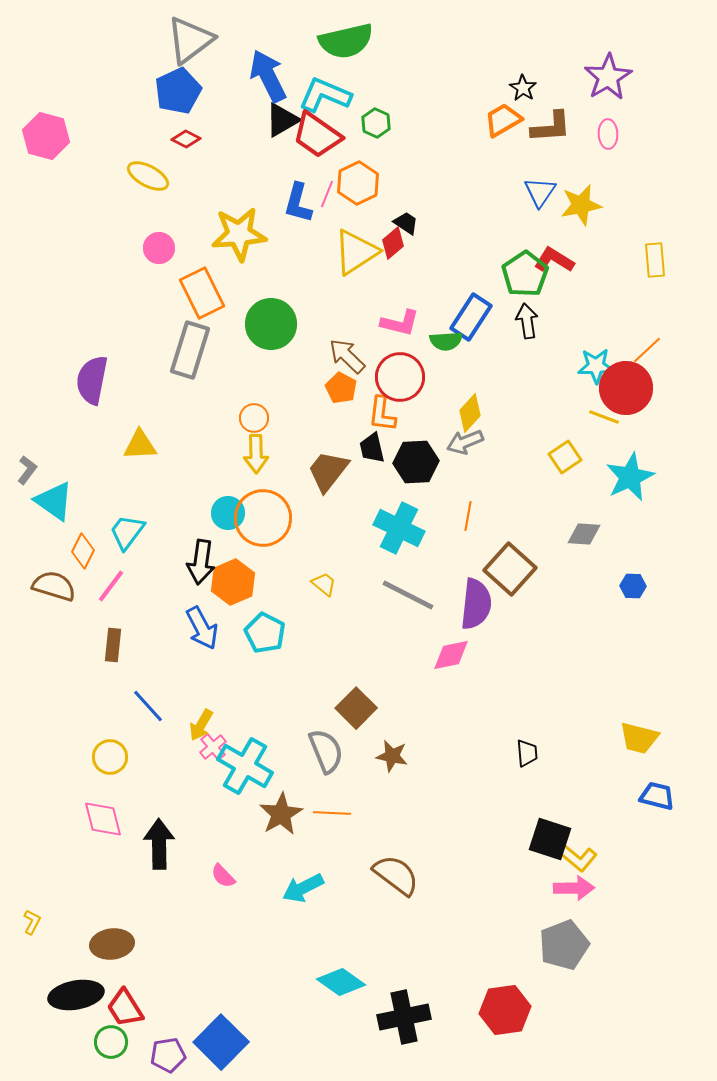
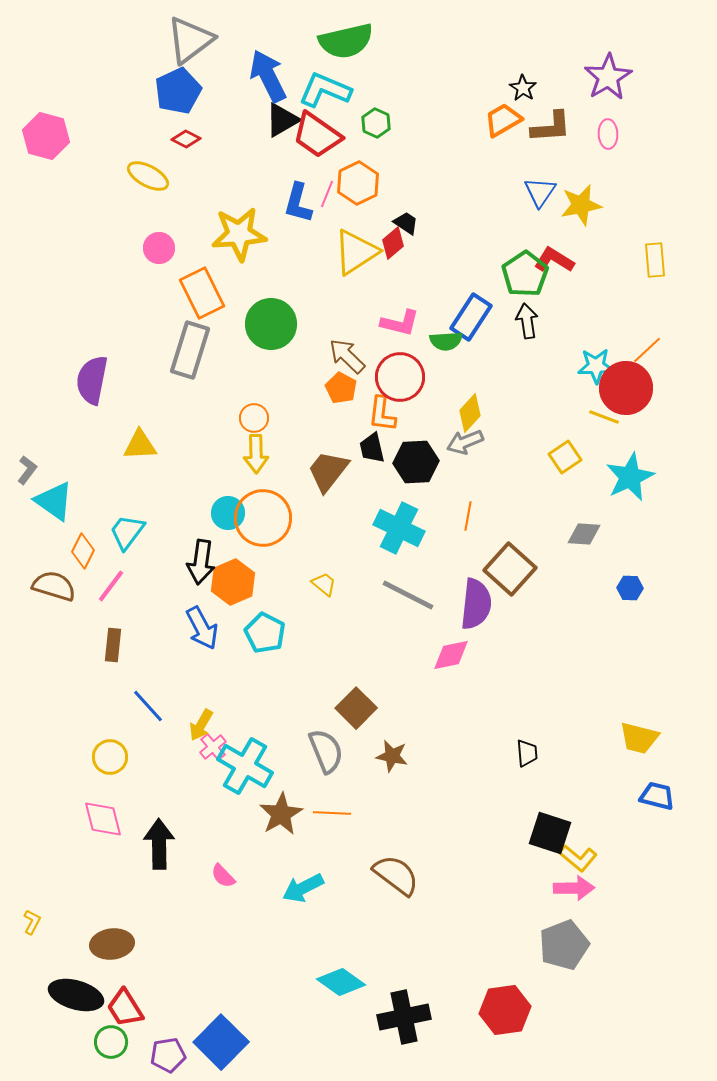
cyan L-shape at (325, 95): moved 5 px up
blue hexagon at (633, 586): moved 3 px left, 2 px down
black square at (550, 839): moved 6 px up
black ellipse at (76, 995): rotated 26 degrees clockwise
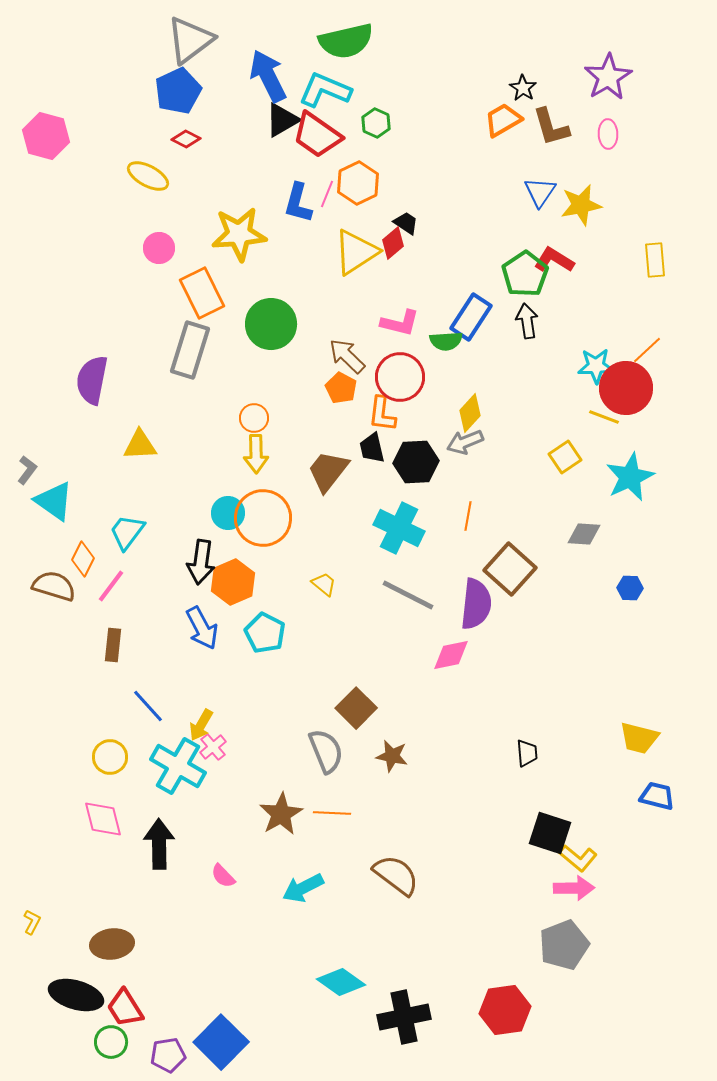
brown L-shape at (551, 127): rotated 78 degrees clockwise
orange diamond at (83, 551): moved 8 px down
cyan cross at (245, 766): moved 67 px left
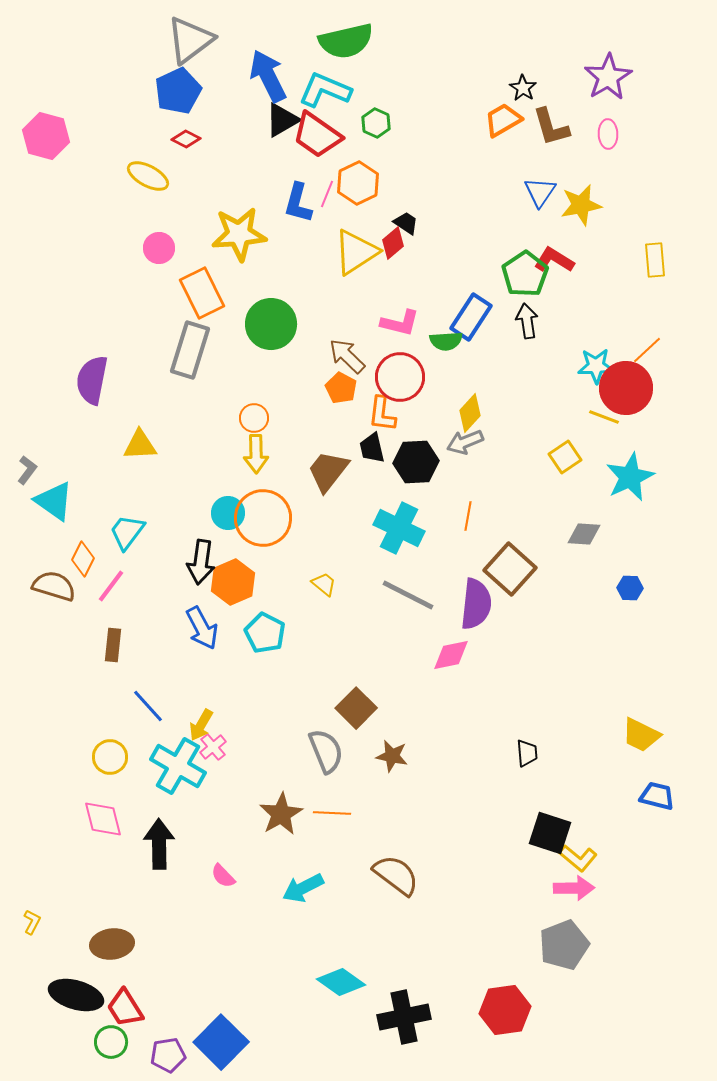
yellow trapezoid at (639, 738): moved 2 px right, 3 px up; rotated 12 degrees clockwise
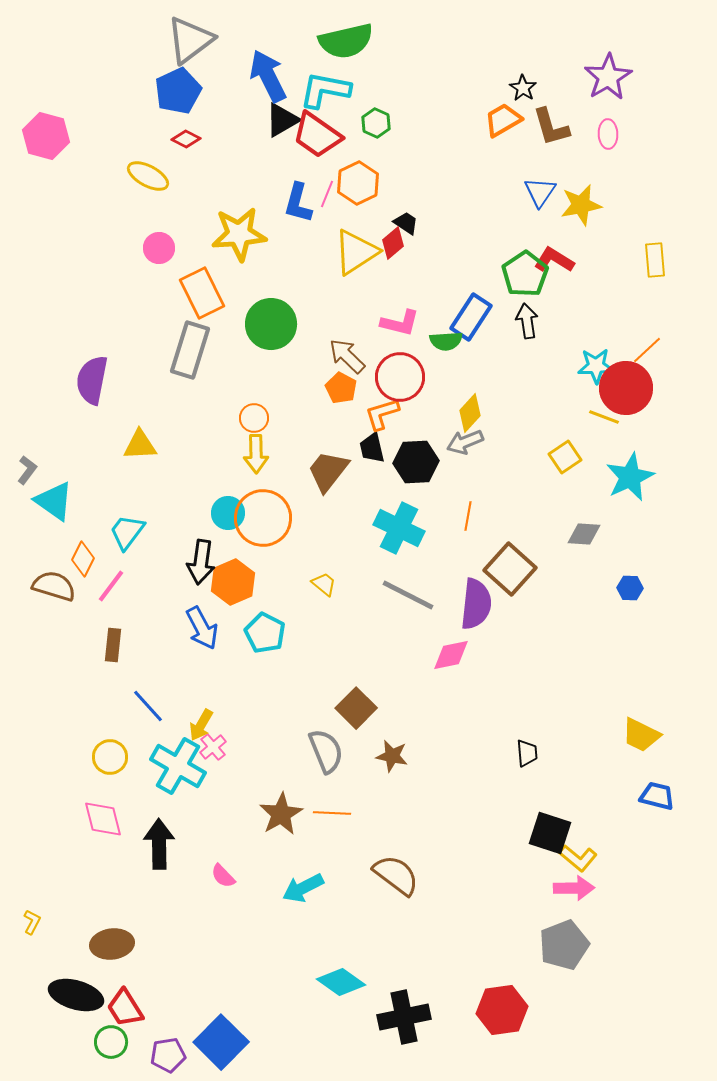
cyan L-shape at (325, 90): rotated 12 degrees counterclockwise
orange L-shape at (382, 414): rotated 66 degrees clockwise
red hexagon at (505, 1010): moved 3 px left
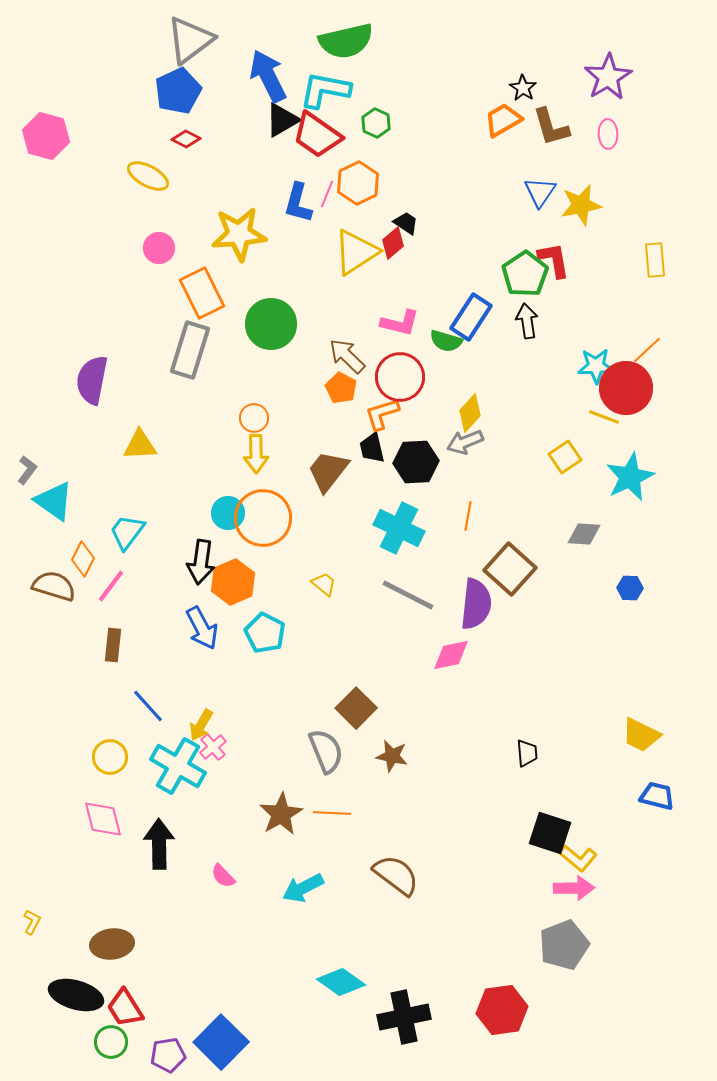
red L-shape at (554, 260): rotated 48 degrees clockwise
green semicircle at (446, 341): rotated 20 degrees clockwise
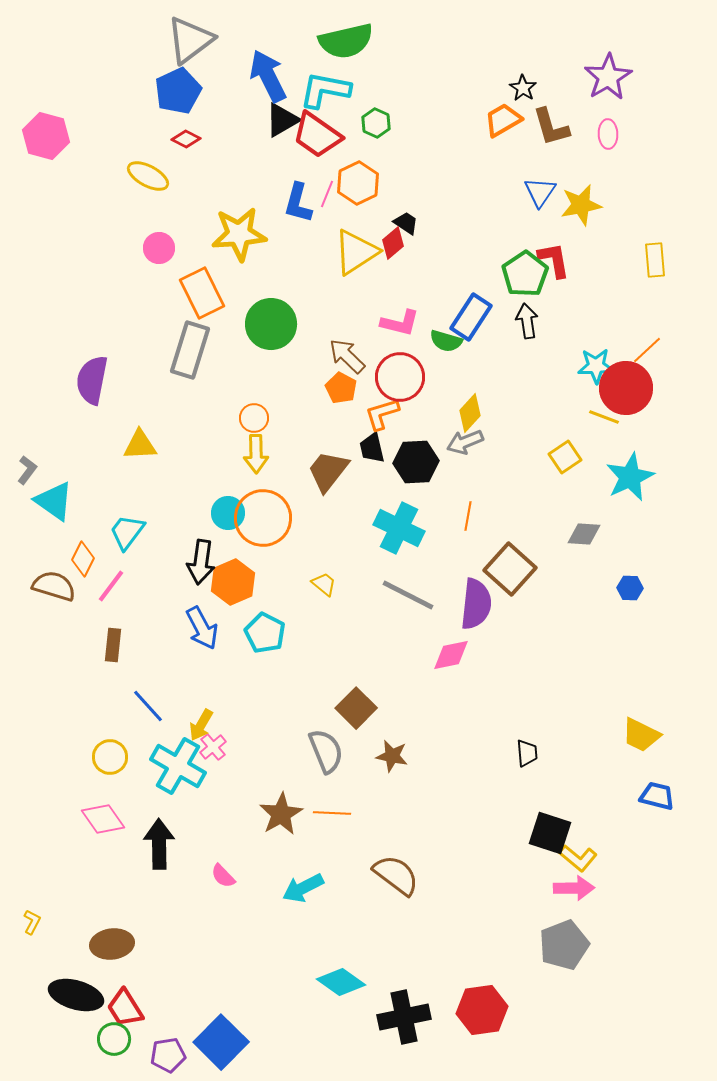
pink diamond at (103, 819): rotated 21 degrees counterclockwise
red hexagon at (502, 1010): moved 20 px left
green circle at (111, 1042): moved 3 px right, 3 px up
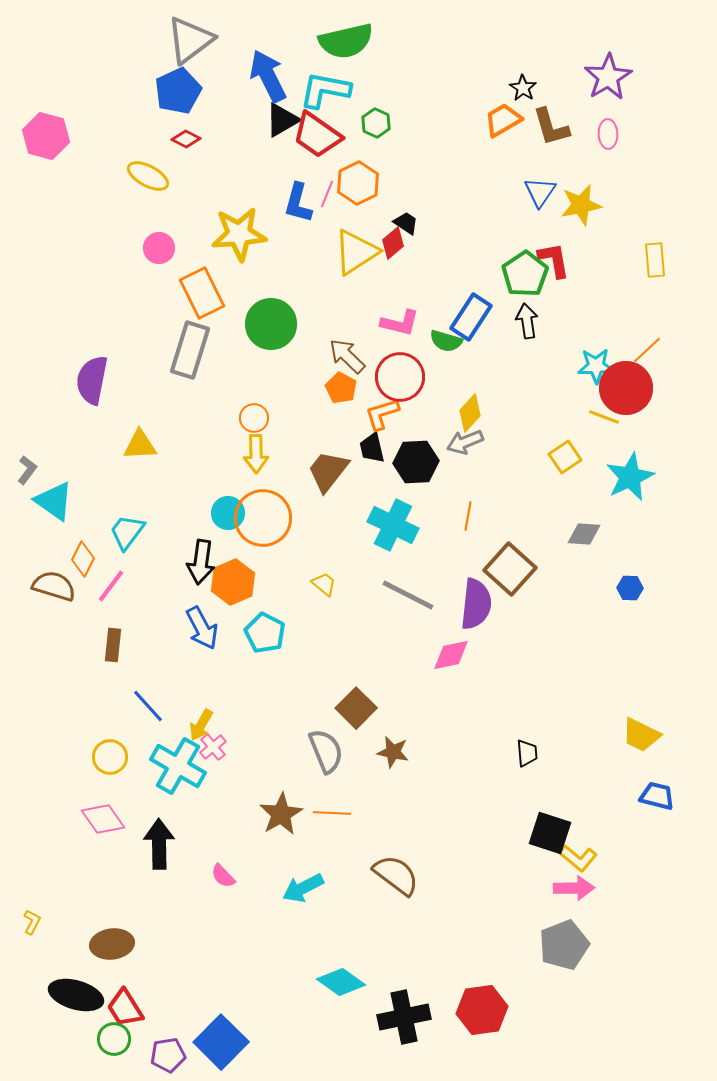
cyan cross at (399, 528): moved 6 px left, 3 px up
brown star at (392, 756): moved 1 px right, 4 px up
